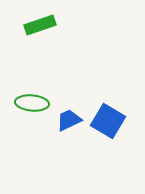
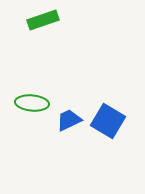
green rectangle: moved 3 px right, 5 px up
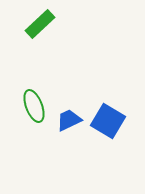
green rectangle: moved 3 px left, 4 px down; rotated 24 degrees counterclockwise
green ellipse: moved 2 px right, 3 px down; rotated 64 degrees clockwise
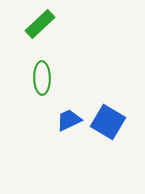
green ellipse: moved 8 px right, 28 px up; rotated 20 degrees clockwise
blue square: moved 1 px down
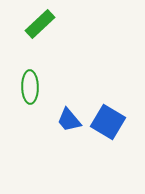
green ellipse: moved 12 px left, 9 px down
blue trapezoid: rotated 104 degrees counterclockwise
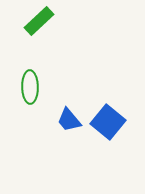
green rectangle: moved 1 px left, 3 px up
blue square: rotated 8 degrees clockwise
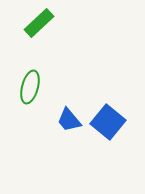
green rectangle: moved 2 px down
green ellipse: rotated 16 degrees clockwise
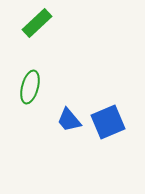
green rectangle: moved 2 px left
blue square: rotated 28 degrees clockwise
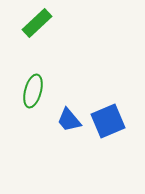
green ellipse: moved 3 px right, 4 px down
blue square: moved 1 px up
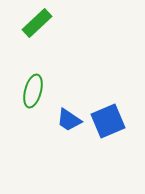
blue trapezoid: rotated 16 degrees counterclockwise
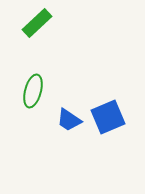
blue square: moved 4 px up
